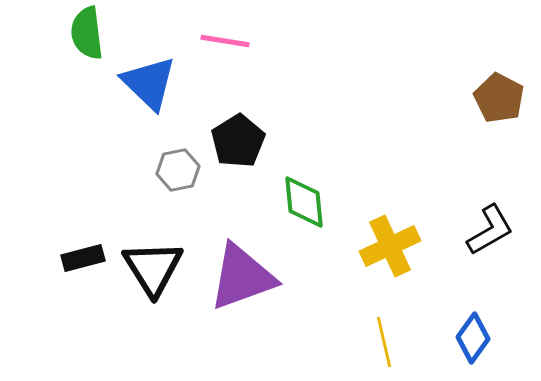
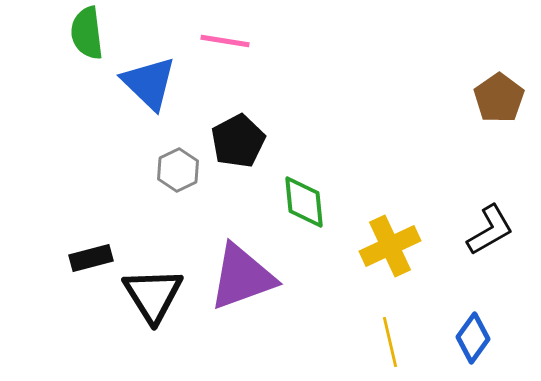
brown pentagon: rotated 9 degrees clockwise
black pentagon: rotated 4 degrees clockwise
gray hexagon: rotated 15 degrees counterclockwise
black rectangle: moved 8 px right
black triangle: moved 27 px down
yellow line: moved 6 px right
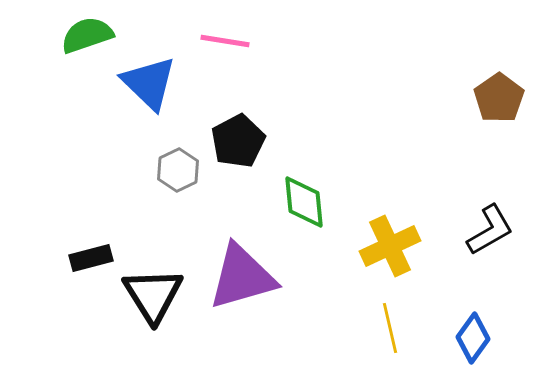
green semicircle: moved 2 px down; rotated 78 degrees clockwise
purple triangle: rotated 4 degrees clockwise
yellow line: moved 14 px up
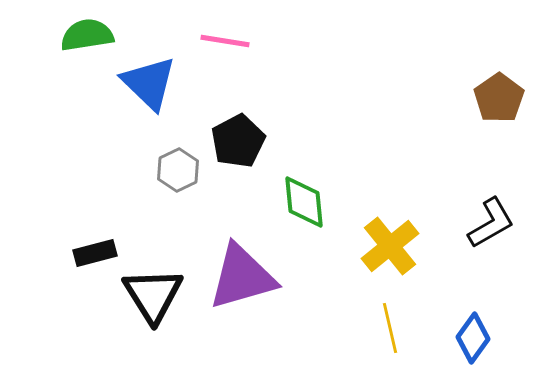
green semicircle: rotated 10 degrees clockwise
black L-shape: moved 1 px right, 7 px up
yellow cross: rotated 14 degrees counterclockwise
black rectangle: moved 4 px right, 5 px up
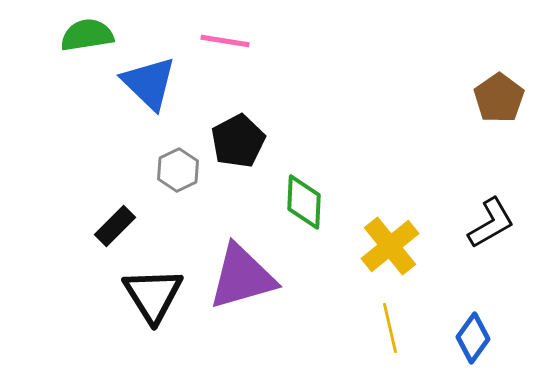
green diamond: rotated 8 degrees clockwise
black rectangle: moved 20 px right, 27 px up; rotated 30 degrees counterclockwise
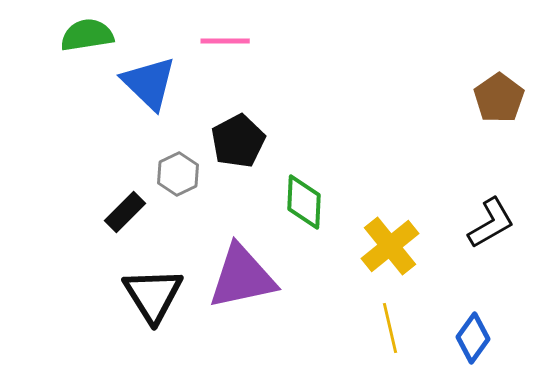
pink line: rotated 9 degrees counterclockwise
gray hexagon: moved 4 px down
black rectangle: moved 10 px right, 14 px up
purple triangle: rotated 4 degrees clockwise
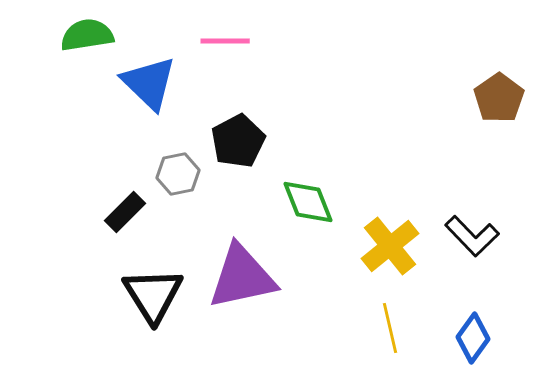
gray hexagon: rotated 15 degrees clockwise
green diamond: moved 4 px right; rotated 24 degrees counterclockwise
black L-shape: moved 19 px left, 13 px down; rotated 76 degrees clockwise
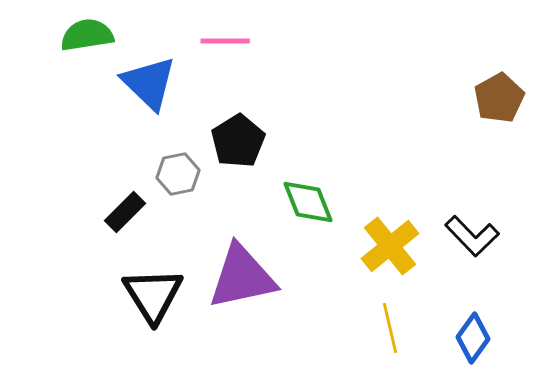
brown pentagon: rotated 6 degrees clockwise
black pentagon: rotated 4 degrees counterclockwise
